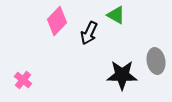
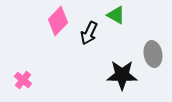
pink diamond: moved 1 px right
gray ellipse: moved 3 px left, 7 px up
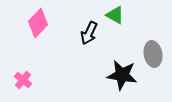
green triangle: moved 1 px left
pink diamond: moved 20 px left, 2 px down
black star: rotated 8 degrees clockwise
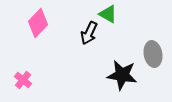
green triangle: moved 7 px left, 1 px up
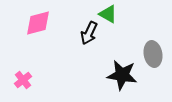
pink diamond: rotated 32 degrees clockwise
pink cross: rotated 12 degrees clockwise
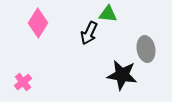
green triangle: rotated 24 degrees counterclockwise
pink diamond: rotated 44 degrees counterclockwise
gray ellipse: moved 7 px left, 5 px up
pink cross: moved 2 px down
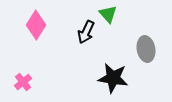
green triangle: rotated 42 degrees clockwise
pink diamond: moved 2 px left, 2 px down
black arrow: moved 3 px left, 1 px up
black star: moved 9 px left, 3 px down
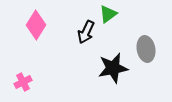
green triangle: rotated 36 degrees clockwise
black star: moved 10 px up; rotated 20 degrees counterclockwise
pink cross: rotated 12 degrees clockwise
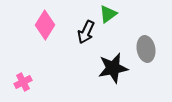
pink diamond: moved 9 px right
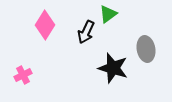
black star: rotated 28 degrees clockwise
pink cross: moved 7 px up
